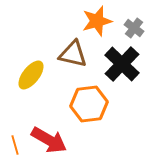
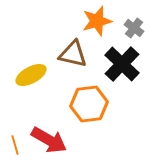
yellow ellipse: rotated 24 degrees clockwise
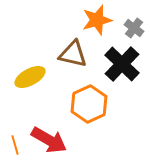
orange star: moved 1 px up
yellow ellipse: moved 1 px left, 2 px down
orange hexagon: rotated 18 degrees counterclockwise
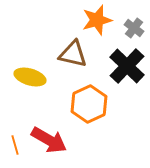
black cross: moved 5 px right, 2 px down
yellow ellipse: rotated 44 degrees clockwise
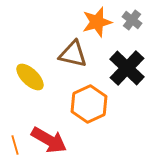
orange star: moved 2 px down
gray cross: moved 2 px left, 8 px up
black cross: moved 2 px down
yellow ellipse: rotated 28 degrees clockwise
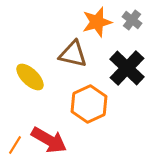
orange line: rotated 48 degrees clockwise
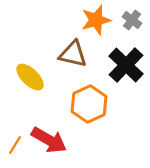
orange star: moved 1 px left, 2 px up
black cross: moved 1 px left, 3 px up
